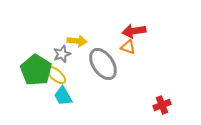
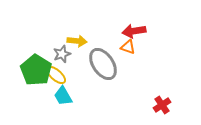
red cross: rotated 12 degrees counterclockwise
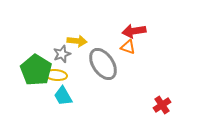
yellow ellipse: rotated 35 degrees counterclockwise
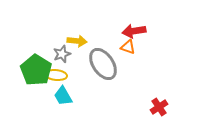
red cross: moved 3 px left, 2 px down
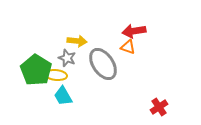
gray star: moved 5 px right, 4 px down; rotated 30 degrees counterclockwise
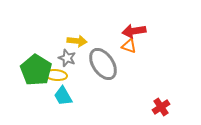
orange triangle: moved 1 px right, 1 px up
red cross: moved 2 px right
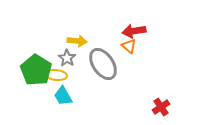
orange triangle: rotated 21 degrees clockwise
gray star: rotated 12 degrees clockwise
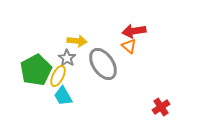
green pentagon: rotated 12 degrees clockwise
yellow ellipse: moved 2 px right, 1 px down; rotated 70 degrees counterclockwise
